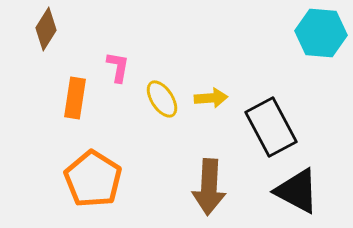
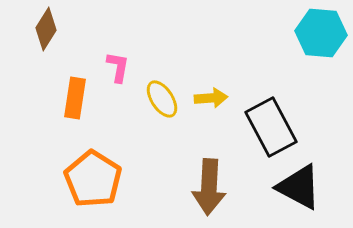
black triangle: moved 2 px right, 4 px up
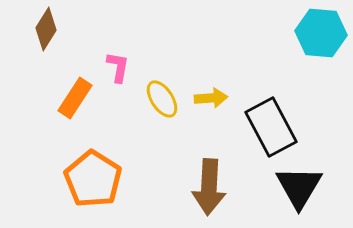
orange rectangle: rotated 24 degrees clockwise
black triangle: rotated 33 degrees clockwise
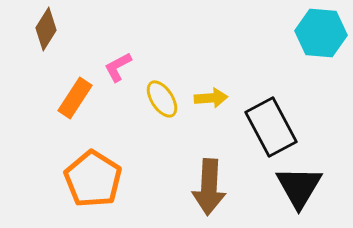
pink L-shape: rotated 128 degrees counterclockwise
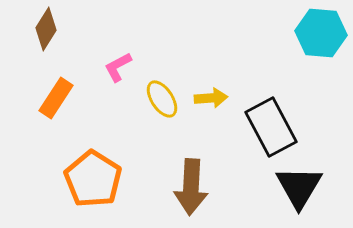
orange rectangle: moved 19 px left
brown arrow: moved 18 px left
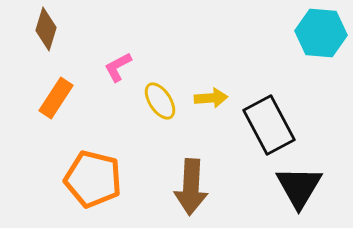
brown diamond: rotated 15 degrees counterclockwise
yellow ellipse: moved 2 px left, 2 px down
black rectangle: moved 2 px left, 2 px up
orange pentagon: rotated 18 degrees counterclockwise
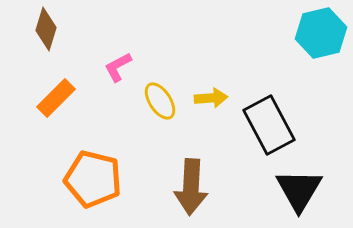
cyan hexagon: rotated 18 degrees counterclockwise
orange rectangle: rotated 12 degrees clockwise
black triangle: moved 3 px down
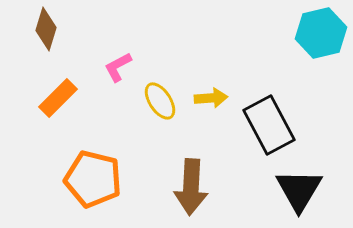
orange rectangle: moved 2 px right
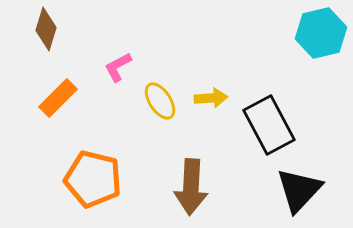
black triangle: rotated 12 degrees clockwise
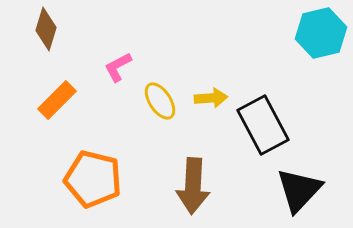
orange rectangle: moved 1 px left, 2 px down
black rectangle: moved 6 px left
brown arrow: moved 2 px right, 1 px up
